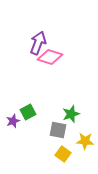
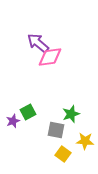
purple arrow: rotated 70 degrees counterclockwise
pink diamond: rotated 25 degrees counterclockwise
gray square: moved 2 px left
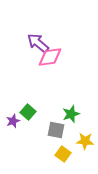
green square: rotated 21 degrees counterclockwise
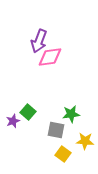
purple arrow: moved 1 px right, 2 px up; rotated 110 degrees counterclockwise
green star: rotated 12 degrees clockwise
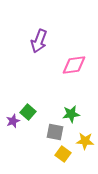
pink diamond: moved 24 px right, 8 px down
gray square: moved 1 px left, 2 px down
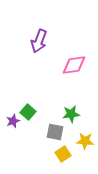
yellow square: rotated 21 degrees clockwise
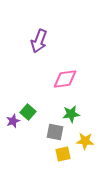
pink diamond: moved 9 px left, 14 px down
yellow square: rotated 21 degrees clockwise
